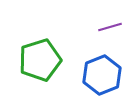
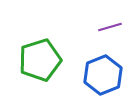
blue hexagon: moved 1 px right
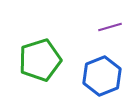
blue hexagon: moved 1 px left, 1 px down
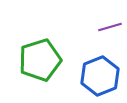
blue hexagon: moved 2 px left
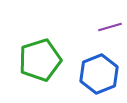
blue hexagon: moved 1 px left, 2 px up
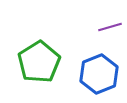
green pentagon: moved 1 px left, 2 px down; rotated 15 degrees counterclockwise
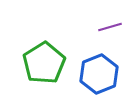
green pentagon: moved 5 px right, 1 px down
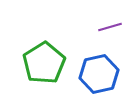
blue hexagon: rotated 9 degrees clockwise
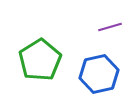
green pentagon: moved 4 px left, 3 px up
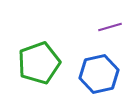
green pentagon: moved 1 px left, 3 px down; rotated 12 degrees clockwise
